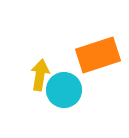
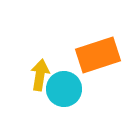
cyan circle: moved 1 px up
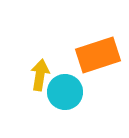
cyan circle: moved 1 px right, 3 px down
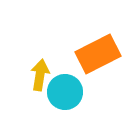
orange rectangle: moved 1 px up; rotated 9 degrees counterclockwise
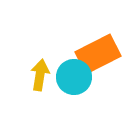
cyan circle: moved 9 px right, 15 px up
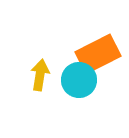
cyan circle: moved 5 px right, 3 px down
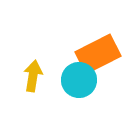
yellow arrow: moved 7 px left, 1 px down
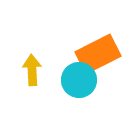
yellow arrow: moved 1 px left, 6 px up; rotated 12 degrees counterclockwise
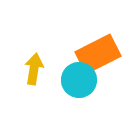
yellow arrow: moved 2 px right, 1 px up; rotated 12 degrees clockwise
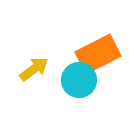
yellow arrow: rotated 44 degrees clockwise
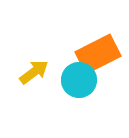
yellow arrow: moved 3 px down
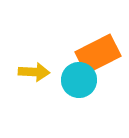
yellow arrow: rotated 40 degrees clockwise
